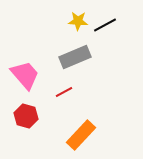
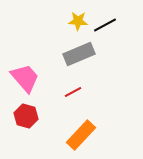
gray rectangle: moved 4 px right, 3 px up
pink trapezoid: moved 3 px down
red line: moved 9 px right
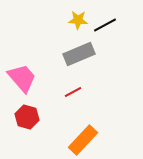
yellow star: moved 1 px up
pink trapezoid: moved 3 px left
red hexagon: moved 1 px right, 1 px down
orange rectangle: moved 2 px right, 5 px down
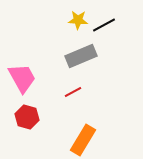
black line: moved 1 px left
gray rectangle: moved 2 px right, 2 px down
pink trapezoid: rotated 12 degrees clockwise
orange rectangle: rotated 12 degrees counterclockwise
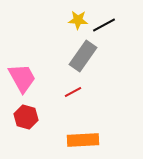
gray rectangle: moved 2 px right; rotated 32 degrees counterclockwise
red hexagon: moved 1 px left
orange rectangle: rotated 56 degrees clockwise
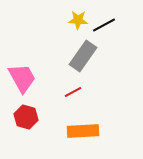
orange rectangle: moved 9 px up
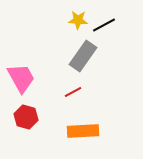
pink trapezoid: moved 1 px left
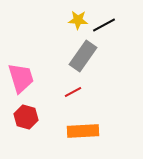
pink trapezoid: rotated 12 degrees clockwise
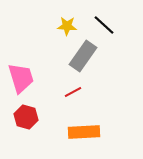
yellow star: moved 11 px left, 6 px down
black line: rotated 70 degrees clockwise
orange rectangle: moved 1 px right, 1 px down
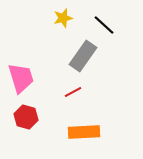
yellow star: moved 4 px left, 8 px up; rotated 18 degrees counterclockwise
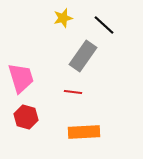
red line: rotated 36 degrees clockwise
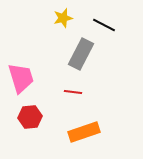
black line: rotated 15 degrees counterclockwise
gray rectangle: moved 2 px left, 2 px up; rotated 8 degrees counterclockwise
red hexagon: moved 4 px right; rotated 20 degrees counterclockwise
orange rectangle: rotated 16 degrees counterclockwise
